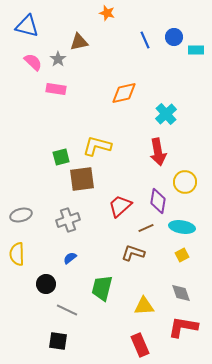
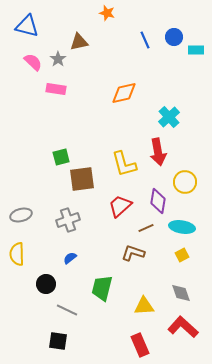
cyan cross: moved 3 px right, 3 px down
yellow L-shape: moved 27 px right, 18 px down; rotated 120 degrees counterclockwise
red L-shape: rotated 32 degrees clockwise
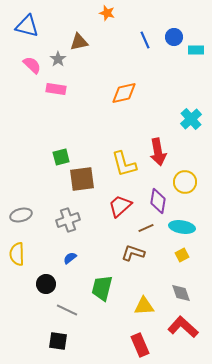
pink semicircle: moved 1 px left, 3 px down
cyan cross: moved 22 px right, 2 px down
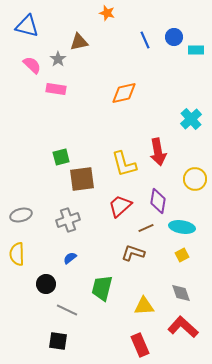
yellow circle: moved 10 px right, 3 px up
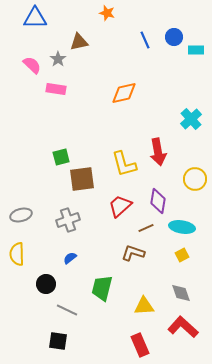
blue triangle: moved 8 px right, 8 px up; rotated 15 degrees counterclockwise
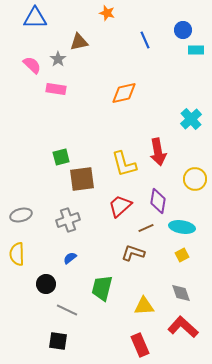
blue circle: moved 9 px right, 7 px up
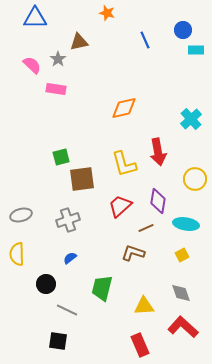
orange diamond: moved 15 px down
cyan ellipse: moved 4 px right, 3 px up
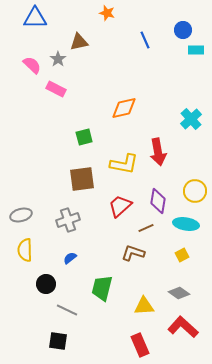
pink rectangle: rotated 18 degrees clockwise
green square: moved 23 px right, 20 px up
yellow L-shape: rotated 64 degrees counterclockwise
yellow circle: moved 12 px down
yellow semicircle: moved 8 px right, 4 px up
gray diamond: moved 2 px left; rotated 35 degrees counterclockwise
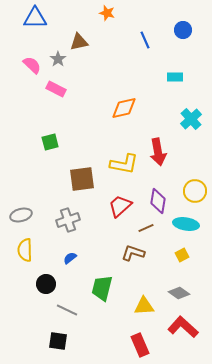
cyan rectangle: moved 21 px left, 27 px down
green square: moved 34 px left, 5 px down
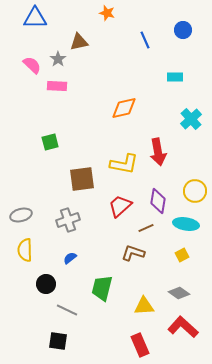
pink rectangle: moved 1 px right, 3 px up; rotated 24 degrees counterclockwise
